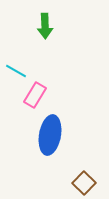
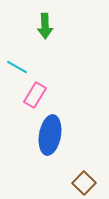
cyan line: moved 1 px right, 4 px up
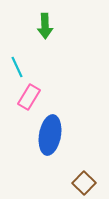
cyan line: rotated 35 degrees clockwise
pink rectangle: moved 6 px left, 2 px down
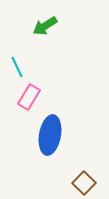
green arrow: rotated 60 degrees clockwise
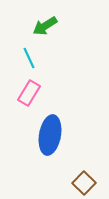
cyan line: moved 12 px right, 9 px up
pink rectangle: moved 4 px up
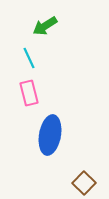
pink rectangle: rotated 45 degrees counterclockwise
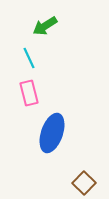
blue ellipse: moved 2 px right, 2 px up; rotated 9 degrees clockwise
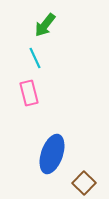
green arrow: moved 1 px up; rotated 20 degrees counterclockwise
cyan line: moved 6 px right
blue ellipse: moved 21 px down
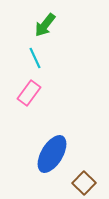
pink rectangle: rotated 50 degrees clockwise
blue ellipse: rotated 12 degrees clockwise
